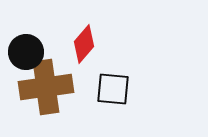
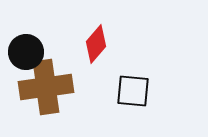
red diamond: moved 12 px right
black square: moved 20 px right, 2 px down
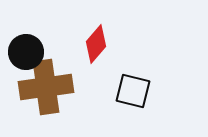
black square: rotated 9 degrees clockwise
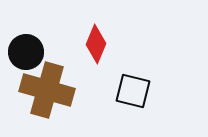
red diamond: rotated 18 degrees counterclockwise
brown cross: moved 1 px right, 3 px down; rotated 24 degrees clockwise
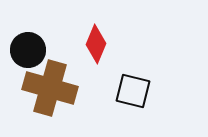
black circle: moved 2 px right, 2 px up
brown cross: moved 3 px right, 2 px up
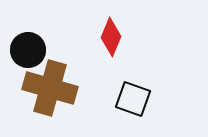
red diamond: moved 15 px right, 7 px up
black square: moved 8 px down; rotated 6 degrees clockwise
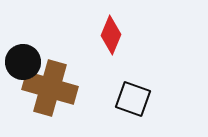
red diamond: moved 2 px up
black circle: moved 5 px left, 12 px down
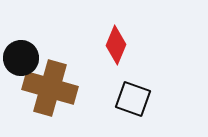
red diamond: moved 5 px right, 10 px down
black circle: moved 2 px left, 4 px up
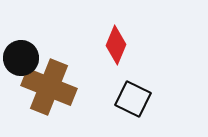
brown cross: moved 1 px left, 1 px up; rotated 6 degrees clockwise
black square: rotated 6 degrees clockwise
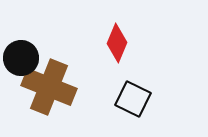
red diamond: moved 1 px right, 2 px up
